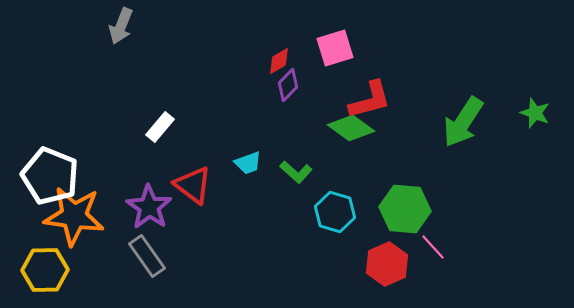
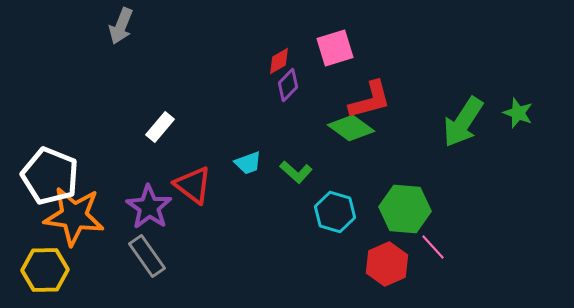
green star: moved 17 px left
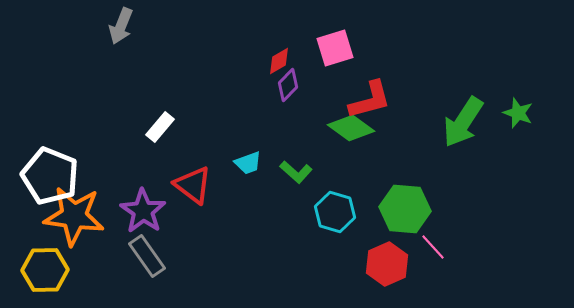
purple star: moved 6 px left, 4 px down
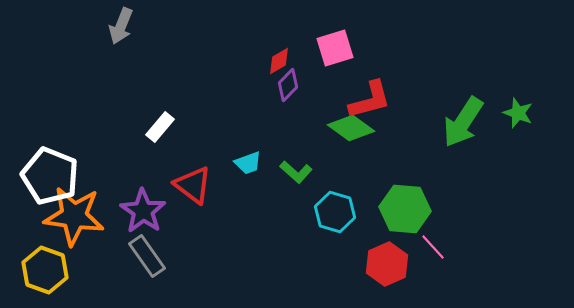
yellow hexagon: rotated 21 degrees clockwise
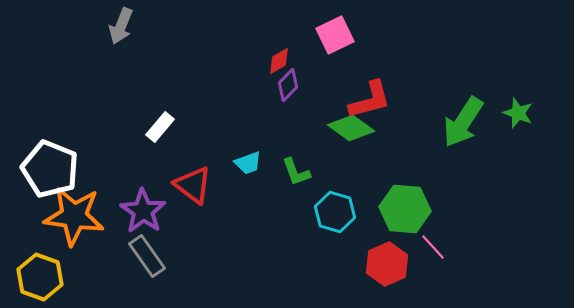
pink square: moved 13 px up; rotated 9 degrees counterclockwise
green L-shape: rotated 28 degrees clockwise
white pentagon: moved 7 px up
yellow hexagon: moved 5 px left, 7 px down
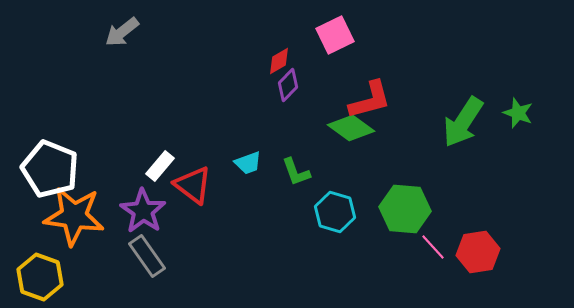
gray arrow: moved 1 px right, 6 px down; rotated 30 degrees clockwise
white rectangle: moved 39 px down
red hexagon: moved 91 px right, 12 px up; rotated 15 degrees clockwise
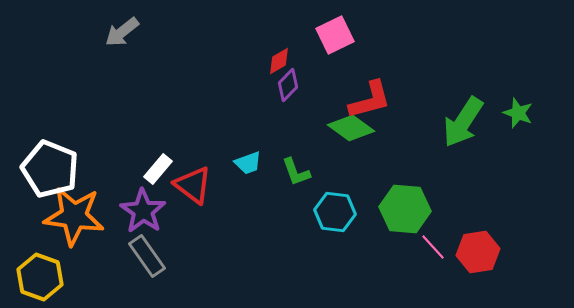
white rectangle: moved 2 px left, 3 px down
cyan hexagon: rotated 9 degrees counterclockwise
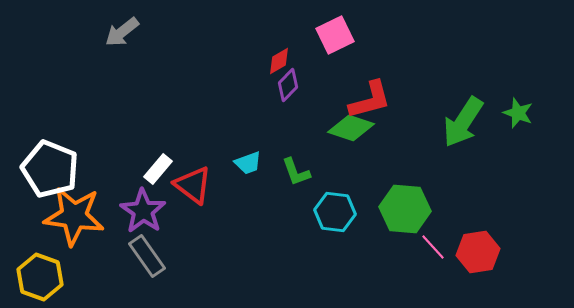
green diamond: rotated 18 degrees counterclockwise
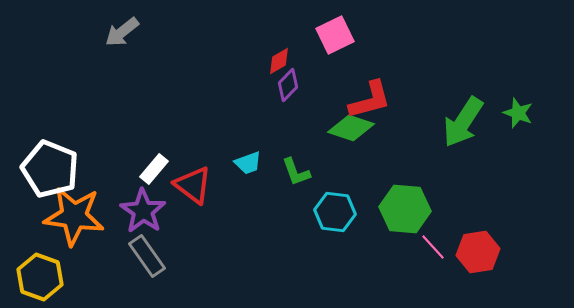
white rectangle: moved 4 px left
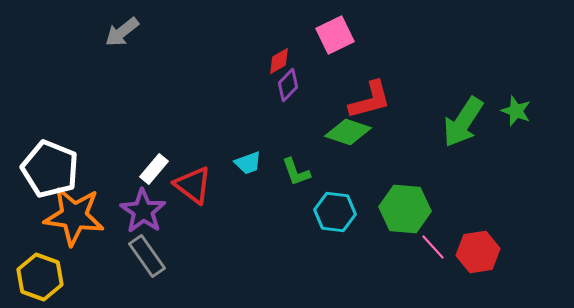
green star: moved 2 px left, 2 px up
green diamond: moved 3 px left, 4 px down
